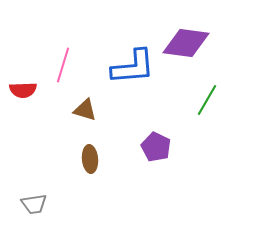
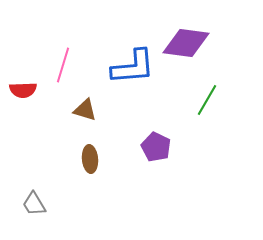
gray trapezoid: rotated 68 degrees clockwise
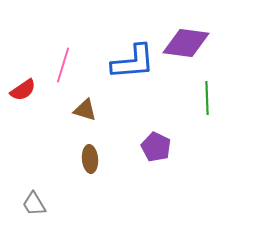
blue L-shape: moved 5 px up
red semicircle: rotated 32 degrees counterclockwise
green line: moved 2 px up; rotated 32 degrees counterclockwise
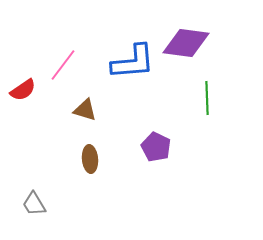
pink line: rotated 20 degrees clockwise
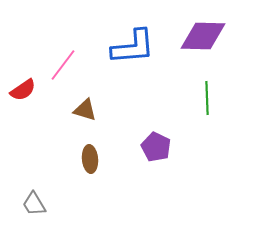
purple diamond: moved 17 px right, 7 px up; rotated 6 degrees counterclockwise
blue L-shape: moved 15 px up
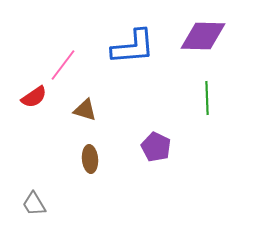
red semicircle: moved 11 px right, 7 px down
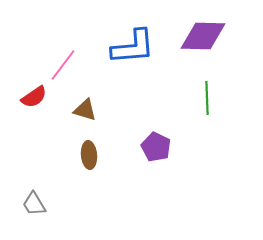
brown ellipse: moved 1 px left, 4 px up
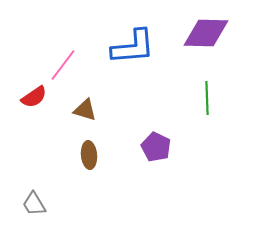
purple diamond: moved 3 px right, 3 px up
